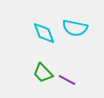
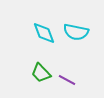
cyan semicircle: moved 1 px right, 4 px down
green trapezoid: moved 2 px left
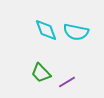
cyan diamond: moved 2 px right, 3 px up
purple line: moved 2 px down; rotated 60 degrees counterclockwise
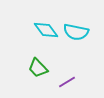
cyan diamond: rotated 15 degrees counterclockwise
green trapezoid: moved 3 px left, 5 px up
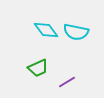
green trapezoid: rotated 70 degrees counterclockwise
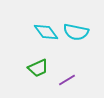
cyan diamond: moved 2 px down
purple line: moved 2 px up
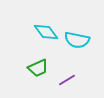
cyan semicircle: moved 1 px right, 8 px down
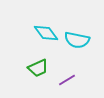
cyan diamond: moved 1 px down
